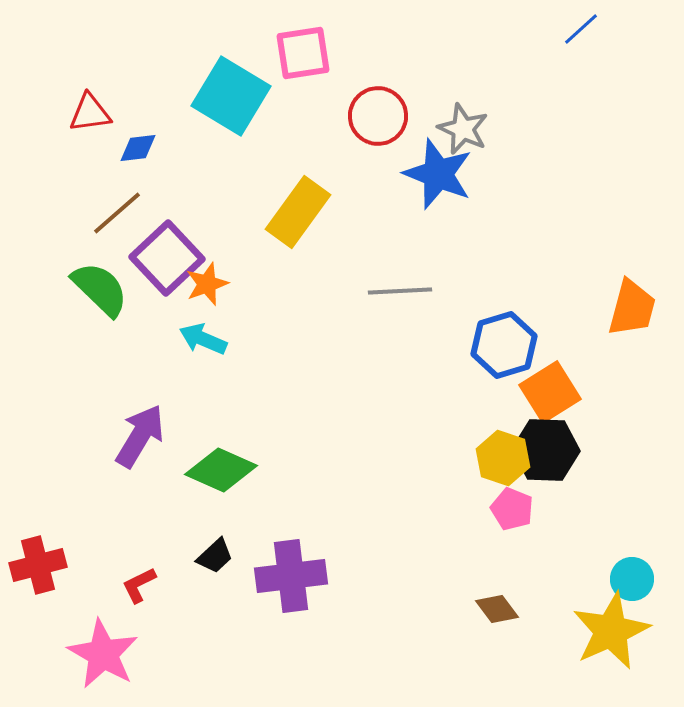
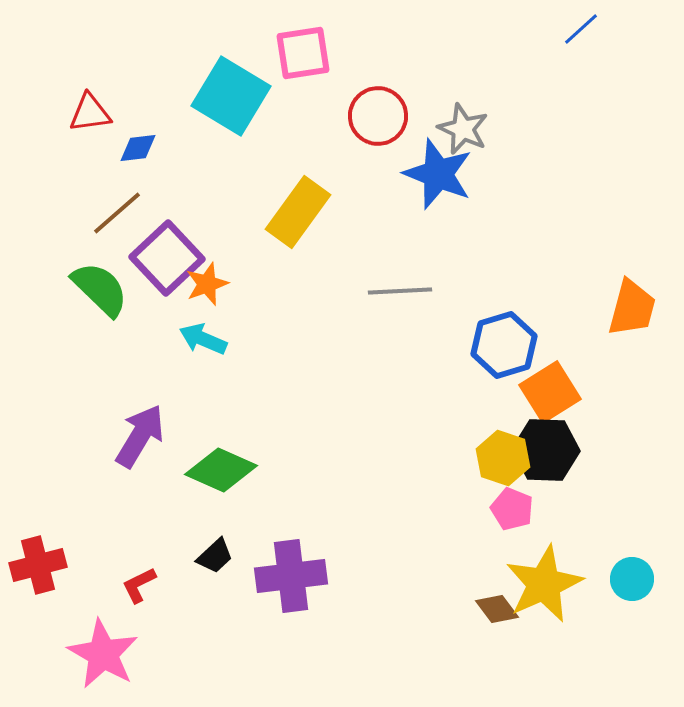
yellow star: moved 67 px left, 47 px up
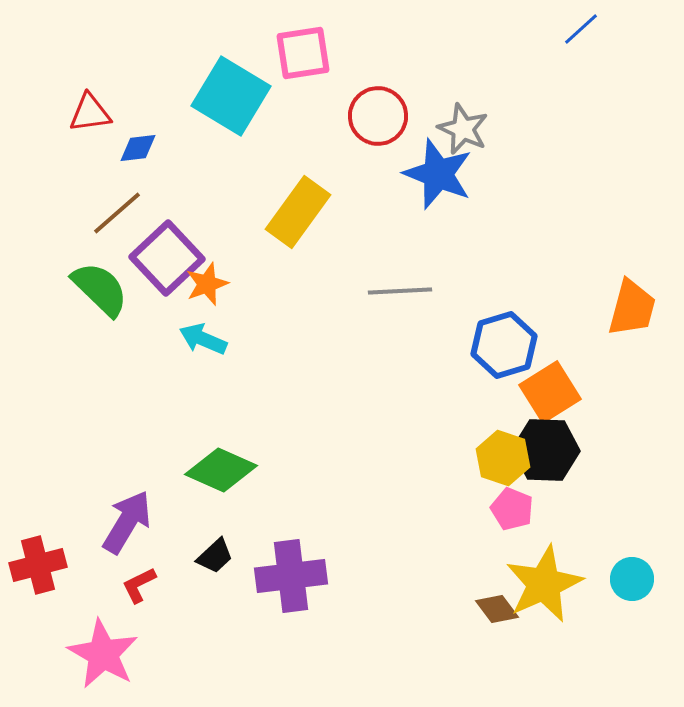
purple arrow: moved 13 px left, 86 px down
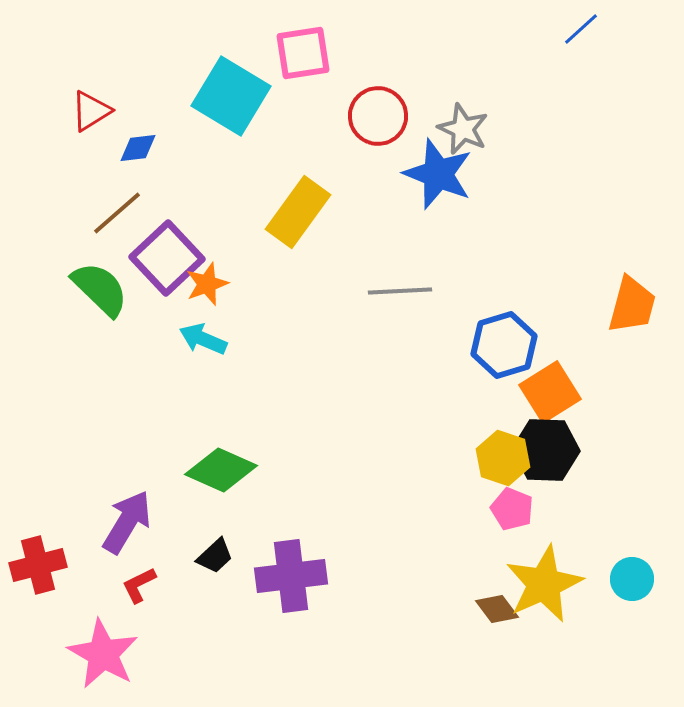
red triangle: moved 1 px right, 2 px up; rotated 24 degrees counterclockwise
orange trapezoid: moved 3 px up
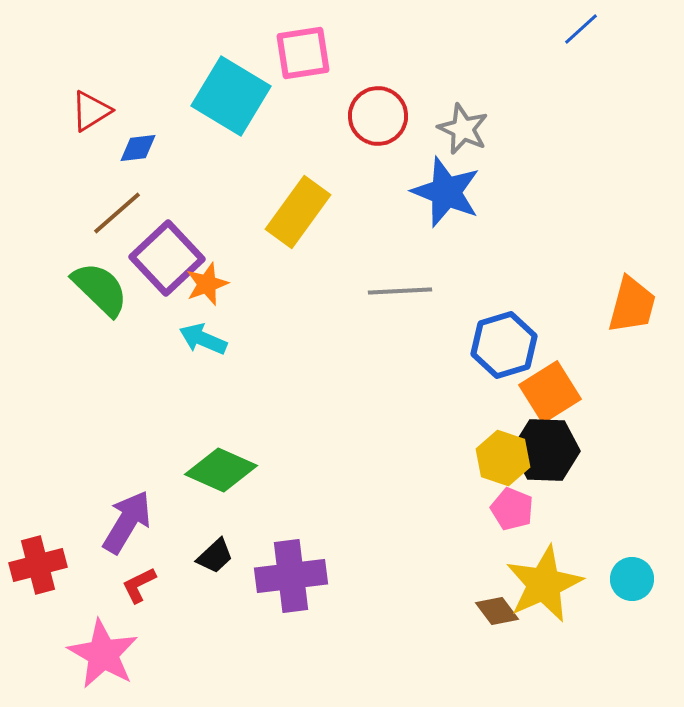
blue star: moved 8 px right, 18 px down
brown diamond: moved 2 px down
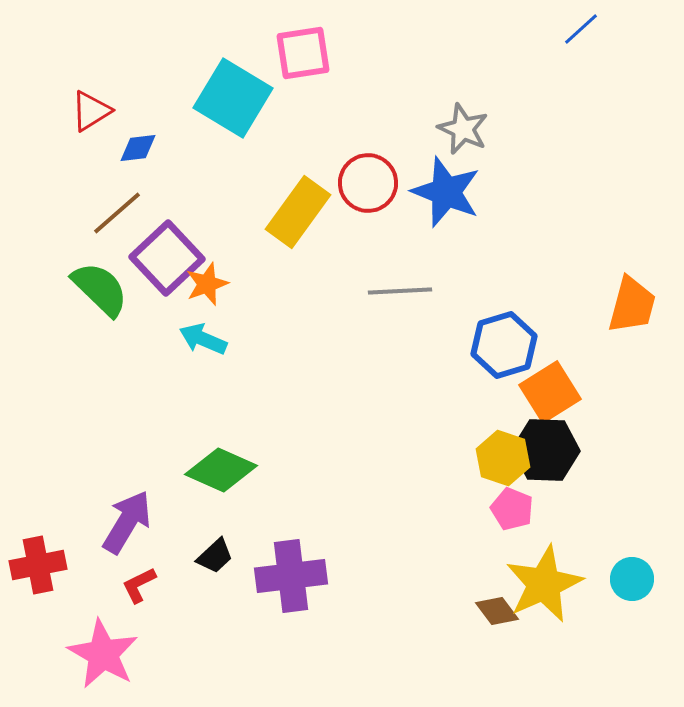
cyan square: moved 2 px right, 2 px down
red circle: moved 10 px left, 67 px down
red cross: rotated 4 degrees clockwise
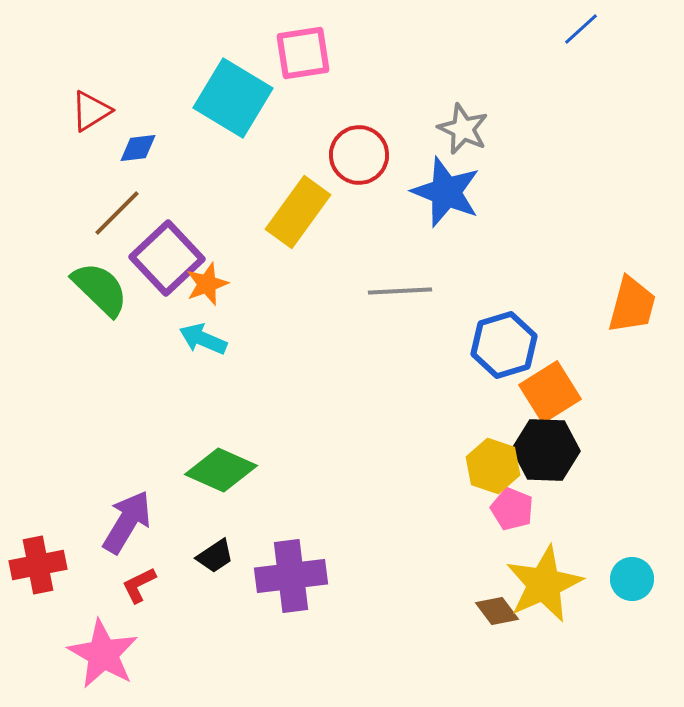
red circle: moved 9 px left, 28 px up
brown line: rotated 4 degrees counterclockwise
yellow hexagon: moved 10 px left, 8 px down
black trapezoid: rotated 9 degrees clockwise
